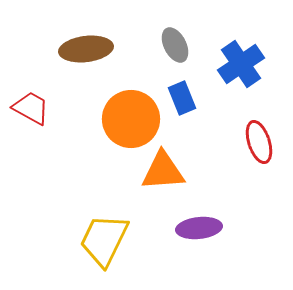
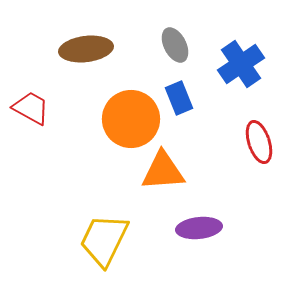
blue rectangle: moved 3 px left
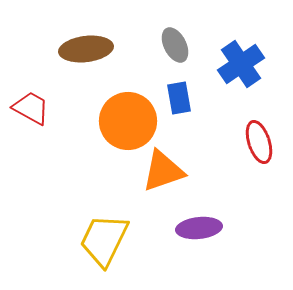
blue rectangle: rotated 12 degrees clockwise
orange circle: moved 3 px left, 2 px down
orange triangle: rotated 15 degrees counterclockwise
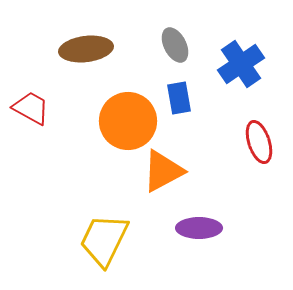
orange triangle: rotated 9 degrees counterclockwise
purple ellipse: rotated 6 degrees clockwise
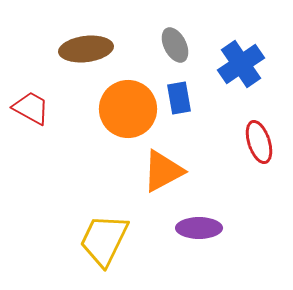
orange circle: moved 12 px up
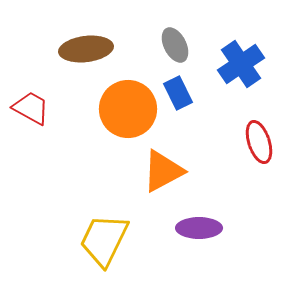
blue rectangle: moved 1 px left, 5 px up; rotated 16 degrees counterclockwise
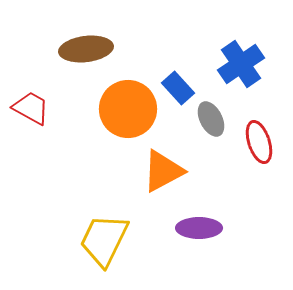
gray ellipse: moved 36 px right, 74 px down
blue rectangle: moved 5 px up; rotated 16 degrees counterclockwise
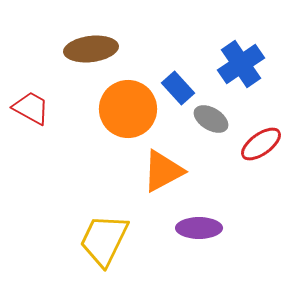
brown ellipse: moved 5 px right
gray ellipse: rotated 32 degrees counterclockwise
red ellipse: moved 2 px right, 2 px down; rotated 72 degrees clockwise
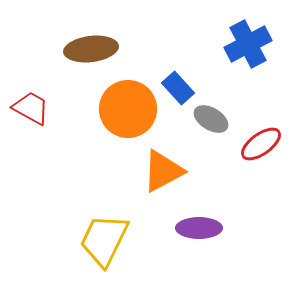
blue cross: moved 7 px right, 20 px up; rotated 6 degrees clockwise
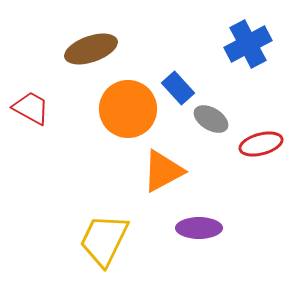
brown ellipse: rotated 12 degrees counterclockwise
red ellipse: rotated 21 degrees clockwise
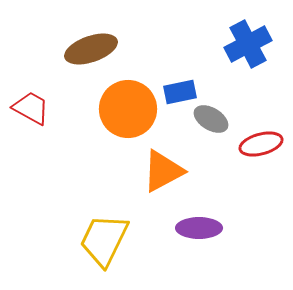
blue rectangle: moved 2 px right, 4 px down; rotated 60 degrees counterclockwise
